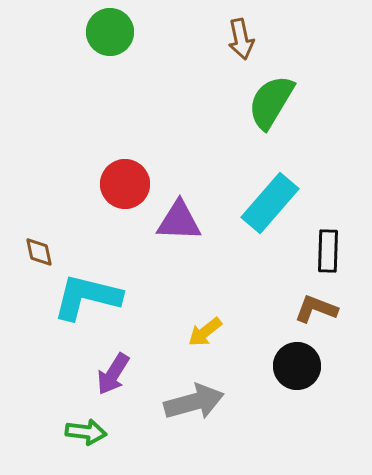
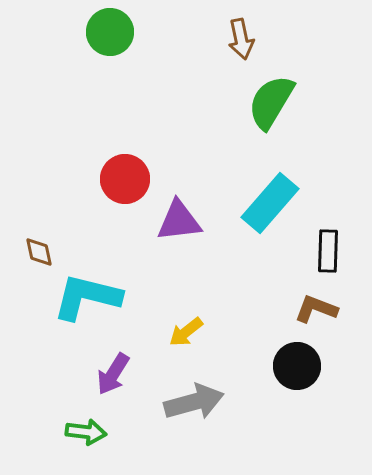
red circle: moved 5 px up
purple triangle: rotated 9 degrees counterclockwise
yellow arrow: moved 19 px left
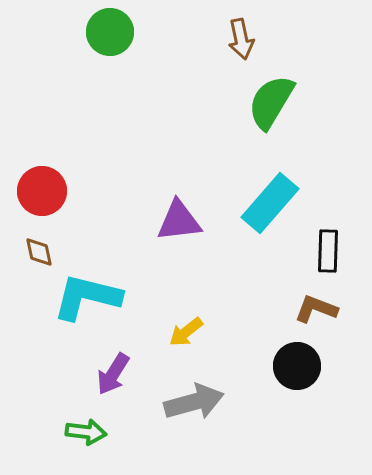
red circle: moved 83 px left, 12 px down
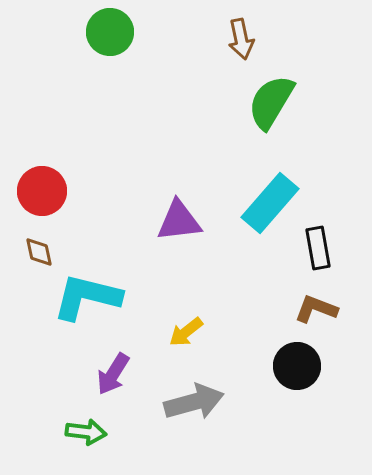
black rectangle: moved 10 px left, 3 px up; rotated 12 degrees counterclockwise
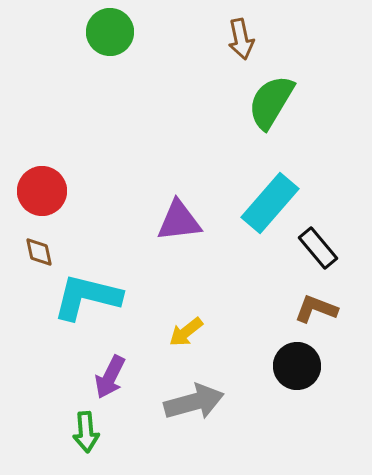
black rectangle: rotated 30 degrees counterclockwise
purple arrow: moved 3 px left, 3 px down; rotated 6 degrees counterclockwise
green arrow: rotated 78 degrees clockwise
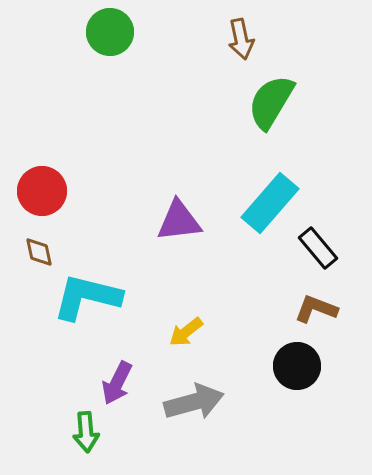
purple arrow: moved 7 px right, 6 px down
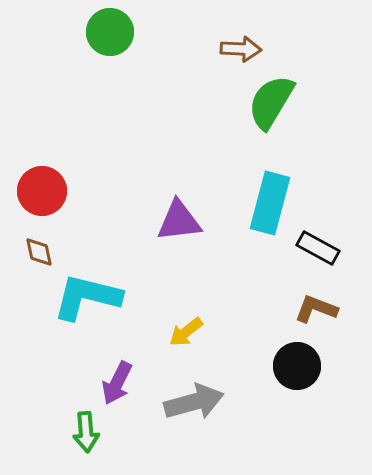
brown arrow: moved 10 px down; rotated 75 degrees counterclockwise
cyan rectangle: rotated 26 degrees counterclockwise
black rectangle: rotated 21 degrees counterclockwise
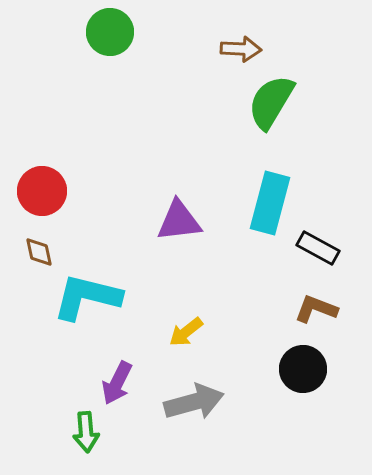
black circle: moved 6 px right, 3 px down
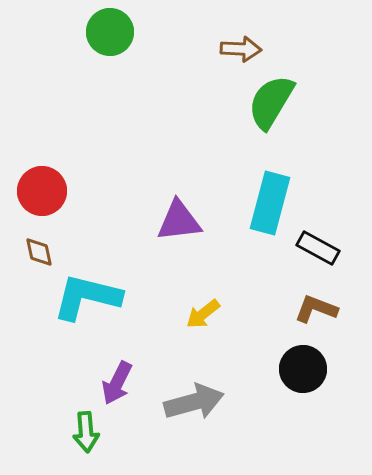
yellow arrow: moved 17 px right, 18 px up
